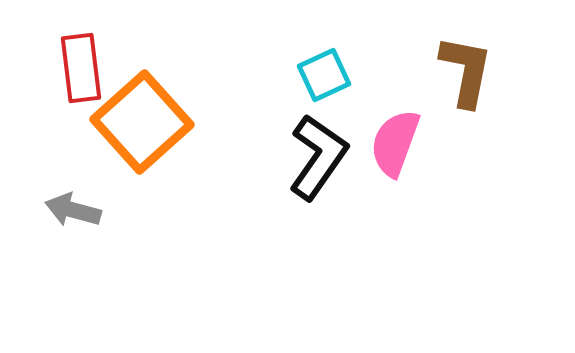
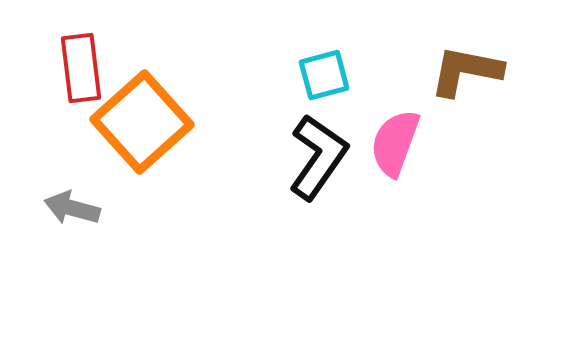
brown L-shape: rotated 90 degrees counterclockwise
cyan square: rotated 10 degrees clockwise
gray arrow: moved 1 px left, 2 px up
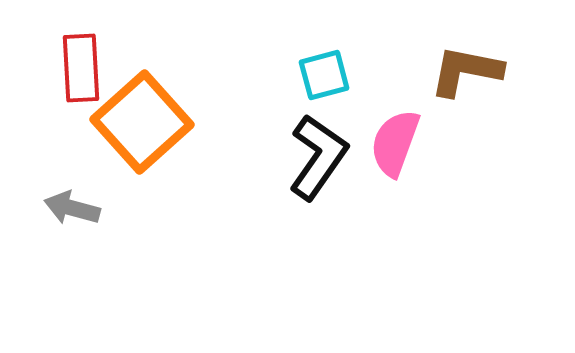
red rectangle: rotated 4 degrees clockwise
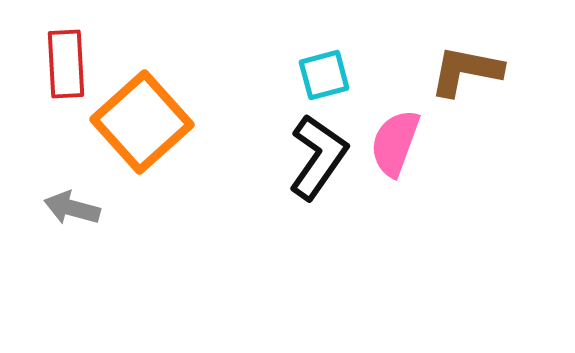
red rectangle: moved 15 px left, 4 px up
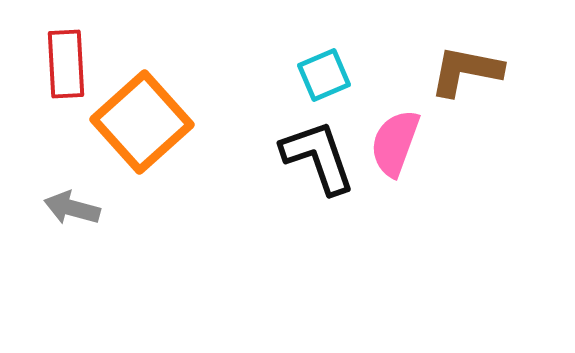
cyan square: rotated 8 degrees counterclockwise
black L-shape: rotated 54 degrees counterclockwise
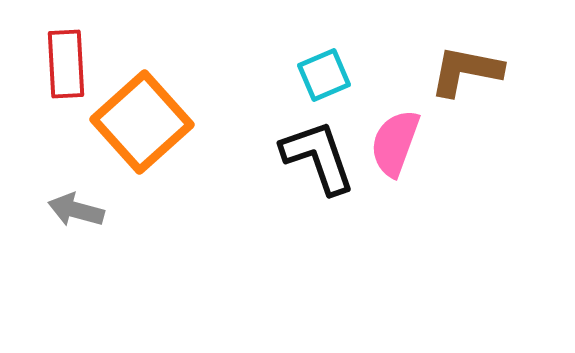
gray arrow: moved 4 px right, 2 px down
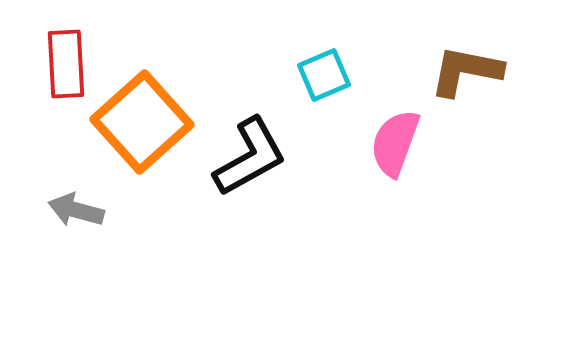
black L-shape: moved 68 px left; rotated 80 degrees clockwise
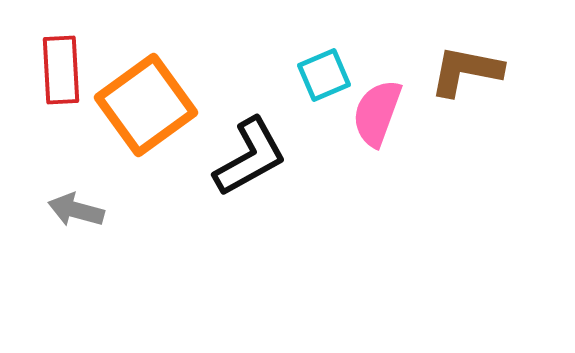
red rectangle: moved 5 px left, 6 px down
orange square: moved 4 px right, 17 px up; rotated 6 degrees clockwise
pink semicircle: moved 18 px left, 30 px up
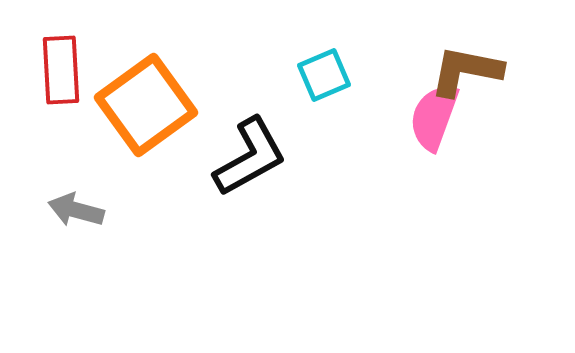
pink semicircle: moved 57 px right, 4 px down
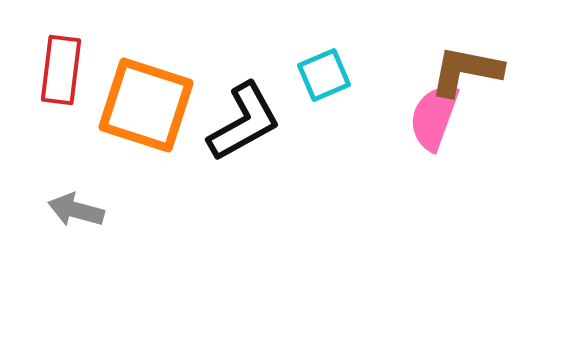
red rectangle: rotated 10 degrees clockwise
orange square: rotated 36 degrees counterclockwise
black L-shape: moved 6 px left, 35 px up
